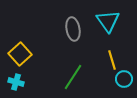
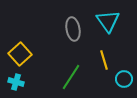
yellow line: moved 8 px left
green line: moved 2 px left
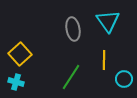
yellow line: rotated 18 degrees clockwise
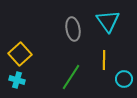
cyan cross: moved 1 px right, 2 px up
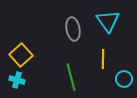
yellow square: moved 1 px right, 1 px down
yellow line: moved 1 px left, 1 px up
green line: rotated 48 degrees counterclockwise
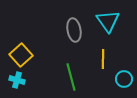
gray ellipse: moved 1 px right, 1 px down
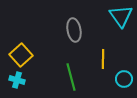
cyan triangle: moved 13 px right, 5 px up
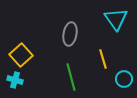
cyan triangle: moved 5 px left, 3 px down
gray ellipse: moved 4 px left, 4 px down; rotated 20 degrees clockwise
yellow line: rotated 18 degrees counterclockwise
cyan cross: moved 2 px left
